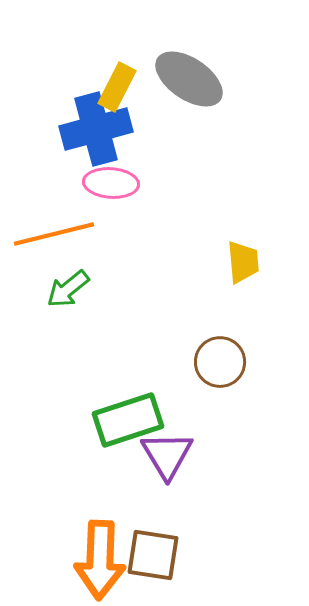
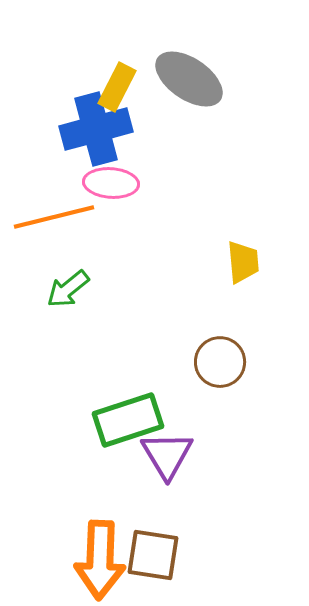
orange line: moved 17 px up
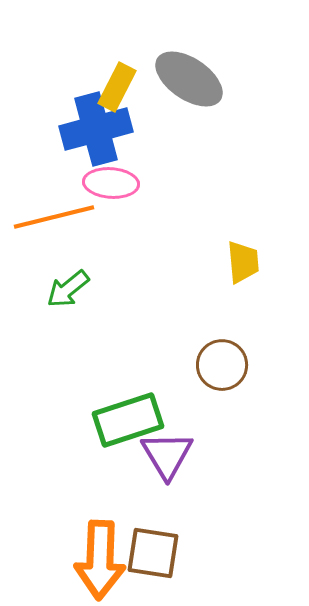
brown circle: moved 2 px right, 3 px down
brown square: moved 2 px up
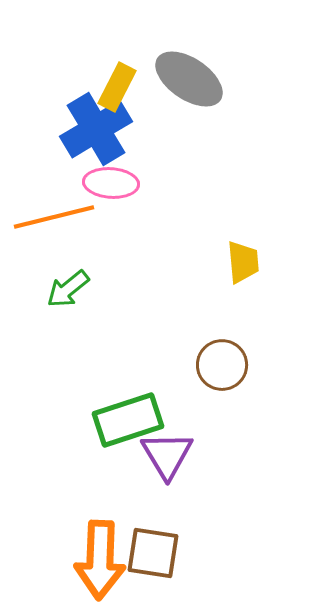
blue cross: rotated 16 degrees counterclockwise
